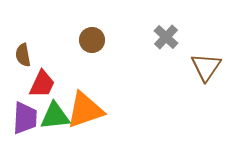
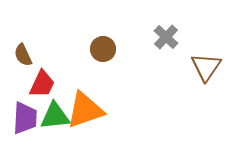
brown circle: moved 11 px right, 9 px down
brown semicircle: rotated 15 degrees counterclockwise
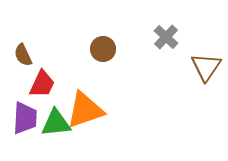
green triangle: moved 1 px right, 7 px down
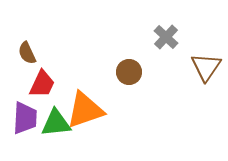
brown circle: moved 26 px right, 23 px down
brown semicircle: moved 4 px right, 2 px up
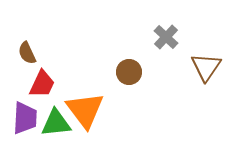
orange triangle: rotated 48 degrees counterclockwise
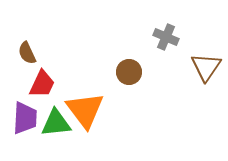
gray cross: rotated 20 degrees counterclockwise
